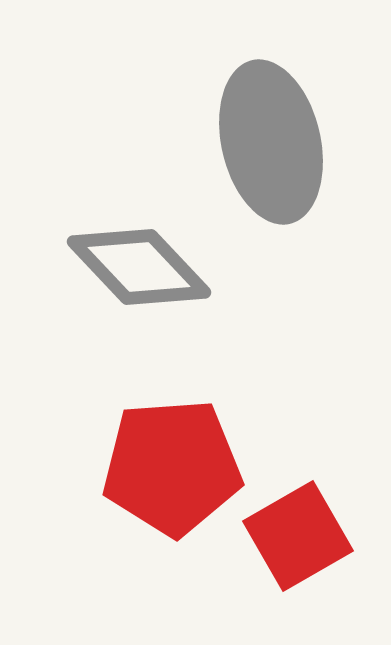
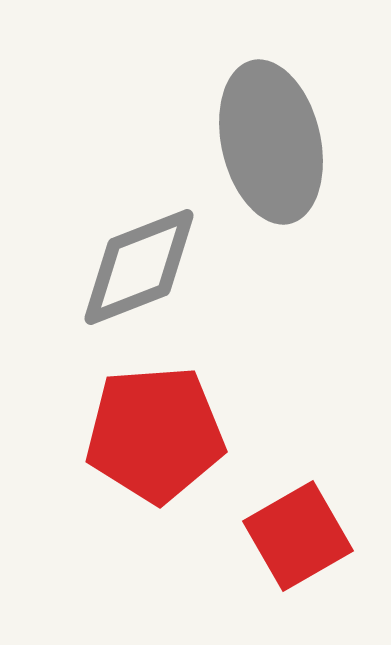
gray diamond: rotated 68 degrees counterclockwise
red pentagon: moved 17 px left, 33 px up
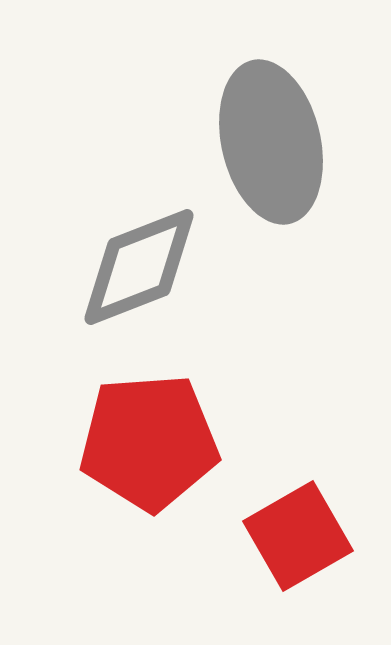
red pentagon: moved 6 px left, 8 px down
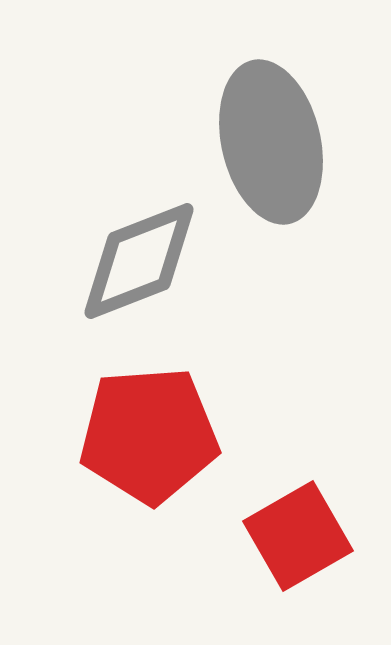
gray diamond: moved 6 px up
red pentagon: moved 7 px up
